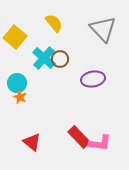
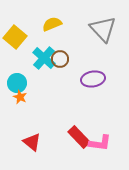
yellow semicircle: moved 2 px left, 1 px down; rotated 72 degrees counterclockwise
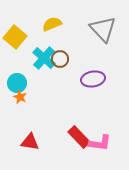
red triangle: moved 2 px left; rotated 30 degrees counterclockwise
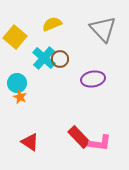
red triangle: rotated 24 degrees clockwise
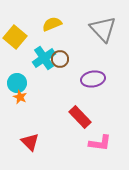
cyan cross: rotated 15 degrees clockwise
red rectangle: moved 1 px right, 20 px up
red triangle: rotated 12 degrees clockwise
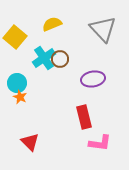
red rectangle: moved 4 px right; rotated 30 degrees clockwise
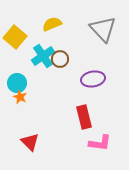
cyan cross: moved 1 px left, 2 px up
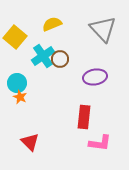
purple ellipse: moved 2 px right, 2 px up
red rectangle: rotated 20 degrees clockwise
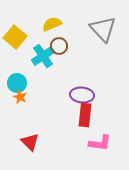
brown circle: moved 1 px left, 13 px up
purple ellipse: moved 13 px left, 18 px down; rotated 15 degrees clockwise
red rectangle: moved 1 px right, 2 px up
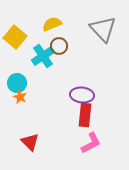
pink L-shape: moved 9 px left; rotated 35 degrees counterclockwise
